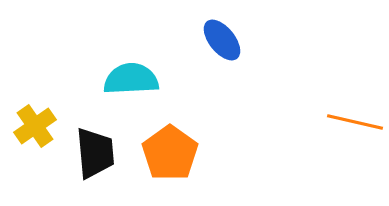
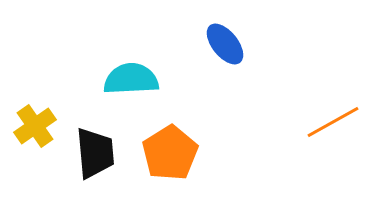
blue ellipse: moved 3 px right, 4 px down
orange line: moved 22 px left; rotated 42 degrees counterclockwise
orange pentagon: rotated 4 degrees clockwise
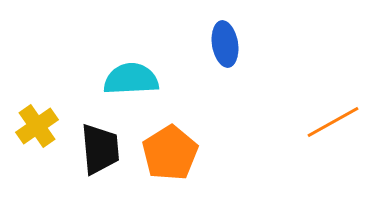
blue ellipse: rotated 30 degrees clockwise
yellow cross: moved 2 px right
black trapezoid: moved 5 px right, 4 px up
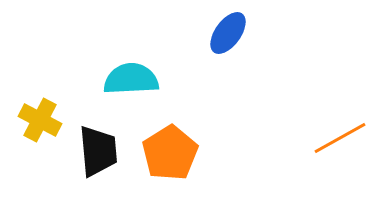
blue ellipse: moved 3 px right, 11 px up; rotated 45 degrees clockwise
orange line: moved 7 px right, 16 px down
yellow cross: moved 3 px right, 6 px up; rotated 27 degrees counterclockwise
black trapezoid: moved 2 px left, 2 px down
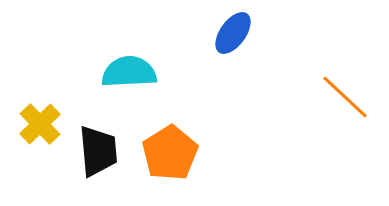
blue ellipse: moved 5 px right
cyan semicircle: moved 2 px left, 7 px up
yellow cross: moved 4 px down; rotated 18 degrees clockwise
orange line: moved 5 px right, 41 px up; rotated 72 degrees clockwise
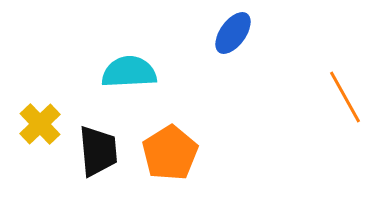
orange line: rotated 18 degrees clockwise
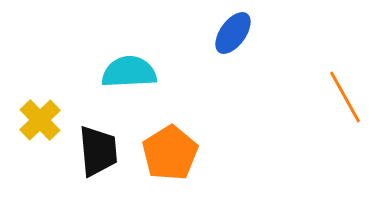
yellow cross: moved 4 px up
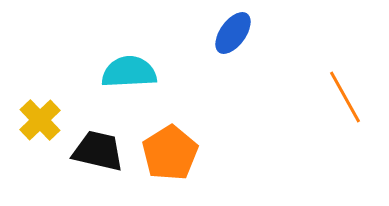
black trapezoid: rotated 72 degrees counterclockwise
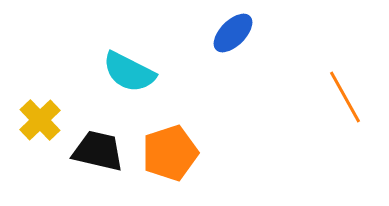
blue ellipse: rotated 9 degrees clockwise
cyan semicircle: rotated 150 degrees counterclockwise
orange pentagon: rotated 14 degrees clockwise
